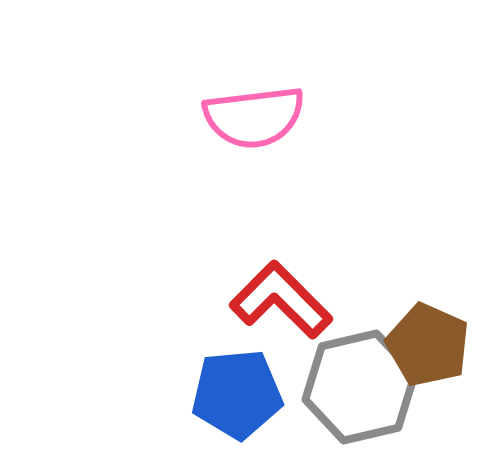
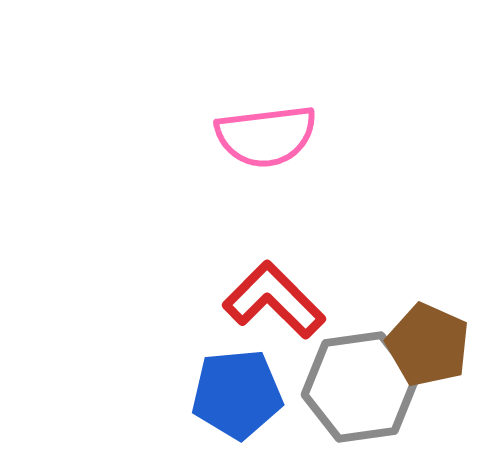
pink semicircle: moved 12 px right, 19 px down
red L-shape: moved 7 px left
gray hexagon: rotated 5 degrees clockwise
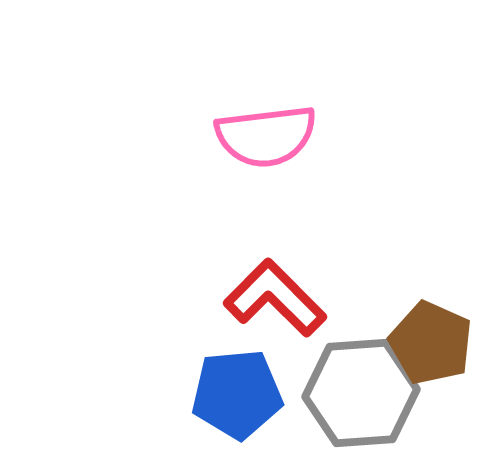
red L-shape: moved 1 px right, 2 px up
brown pentagon: moved 3 px right, 2 px up
gray hexagon: moved 1 px right, 6 px down; rotated 4 degrees clockwise
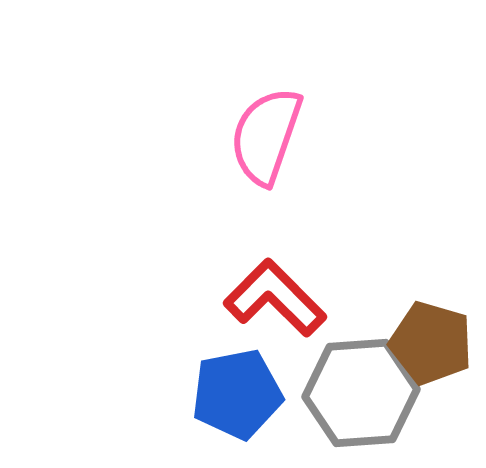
pink semicircle: rotated 116 degrees clockwise
brown pentagon: rotated 8 degrees counterclockwise
blue pentagon: rotated 6 degrees counterclockwise
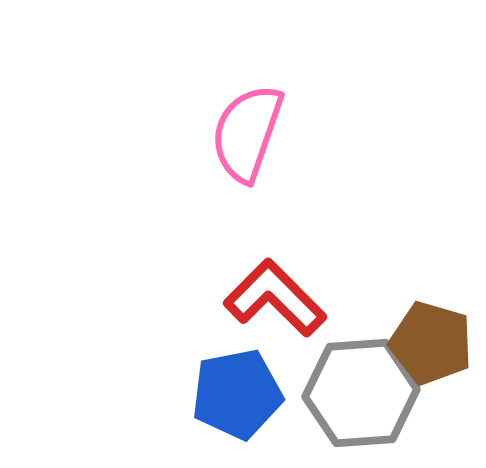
pink semicircle: moved 19 px left, 3 px up
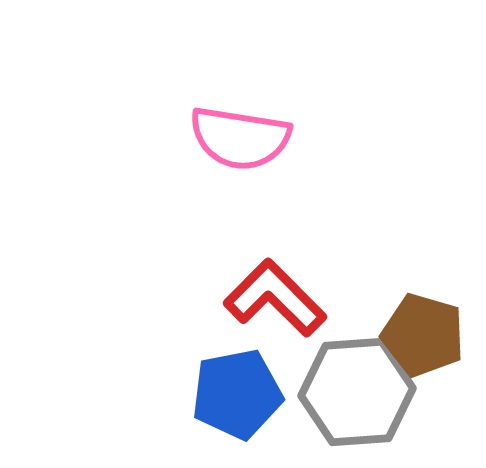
pink semicircle: moved 7 px left, 5 px down; rotated 100 degrees counterclockwise
brown pentagon: moved 8 px left, 8 px up
gray hexagon: moved 4 px left, 1 px up
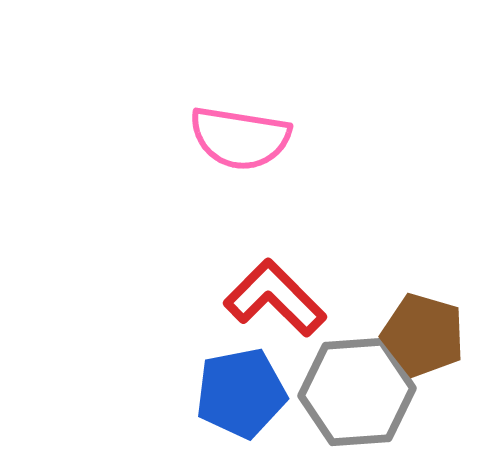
blue pentagon: moved 4 px right, 1 px up
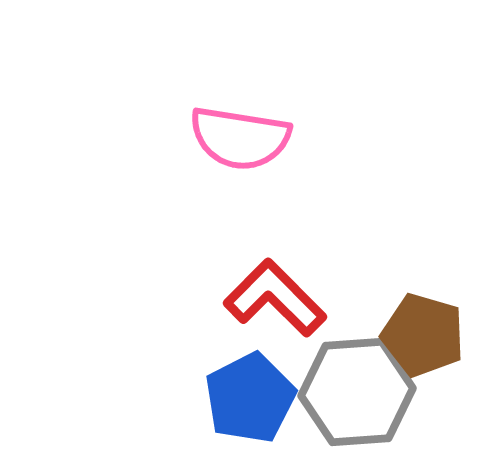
blue pentagon: moved 9 px right, 5 px down; rotated 16 degrees counterclockwise
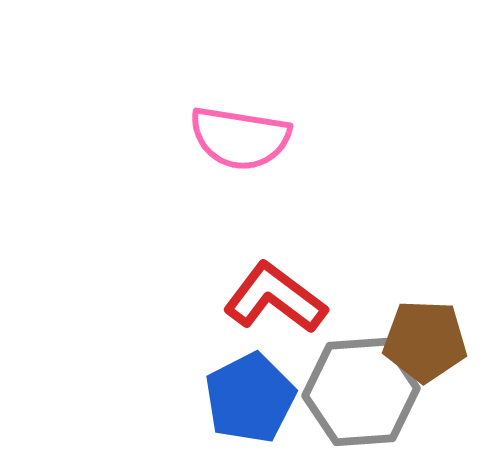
red L-shape: rotated 8 degrees counterclockwise
brown pentagon: moved 2 px right, 6 px down; rotated 14 degrees counterclockwise
gray hexagon: moved 4 px right
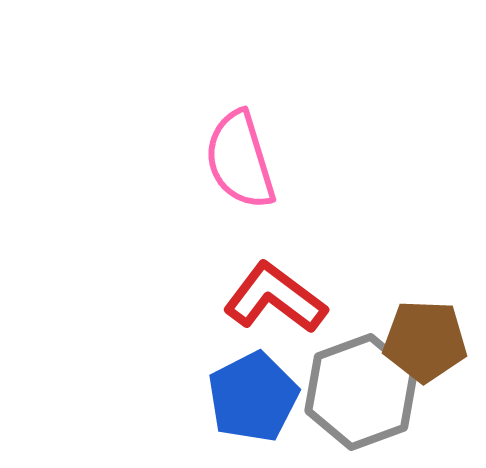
pink semicircle: moved 22 px down; rotated 64 degrees clockwise
gray hexagon: rotated 16 degrees counterclockwise
blue pentagon: moved 3 px right, 1 px up
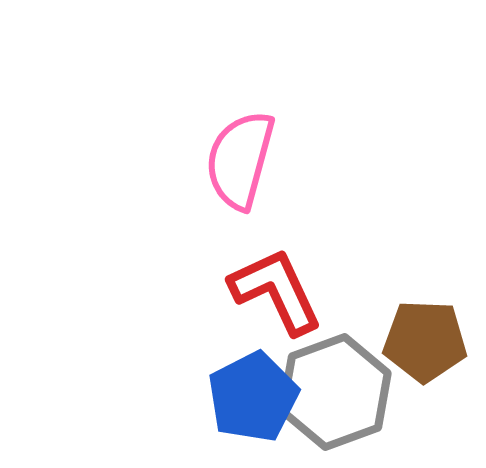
pink semicircle: rotated 32 degrees clockwise
red L-shape: moved 1 px right, 7 px up; rotated 28 degrees clockwise
gray hexagon: moved 26 px left
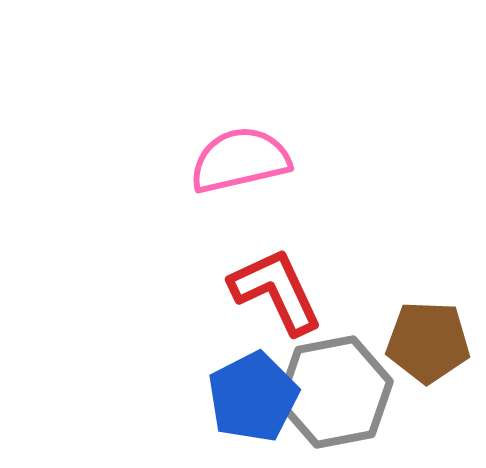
pink semicircle: rotated 62 degrees clockwise
brown pentagon: moved 3 px right, 1 px down
gray hexagon: rotated 9 degrees clockwise
